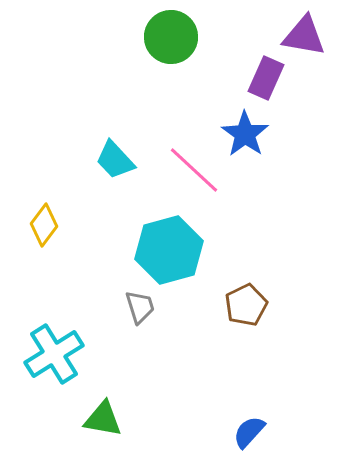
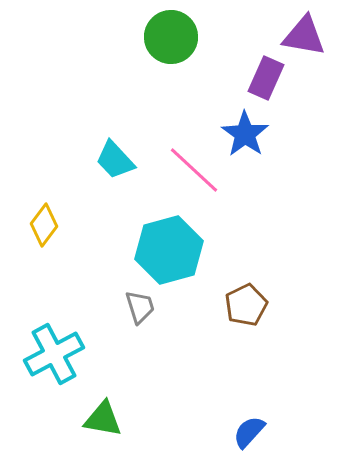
cyan cross: rotated 4 degrees clockwise
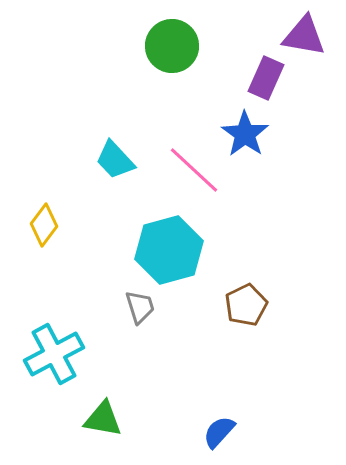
green circle: moved 1 px right, 9 px down
blue semicircle: moved 30 px left
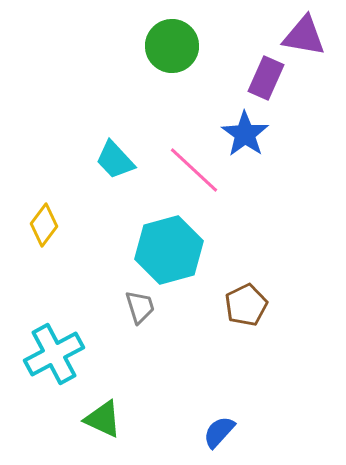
green triangle: rotated 15 degrees clockwise
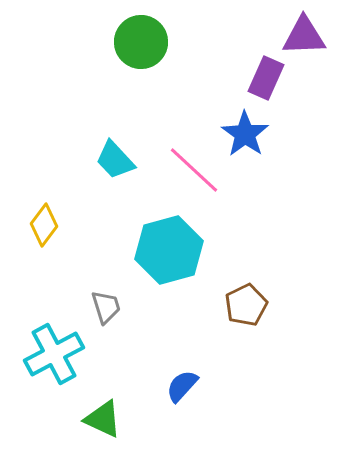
purple triangle: rotated 12 degrees counterclockwise
green circle: moved 31 px left, 4 px up
gray trapezoid: moved 34 px left
blue semicircle: moved 37 px left, 46 px up
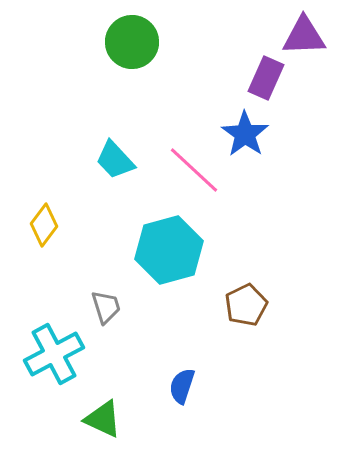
green circle: moved 9 px left
blue semicircle: rotated 24 degrees counterclockwise
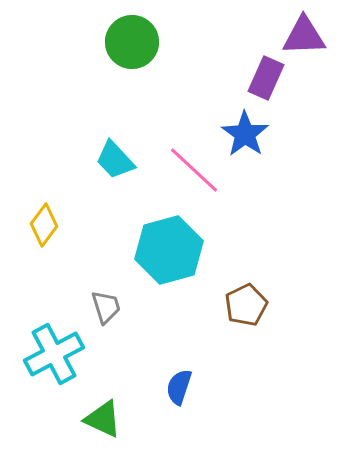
blue semicircle: moved 3 px left, 1 px down
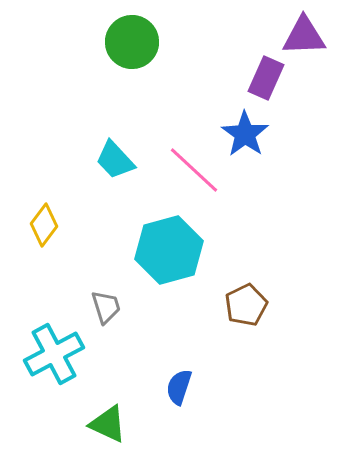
green triangle: moved 5 px right, 5 px down
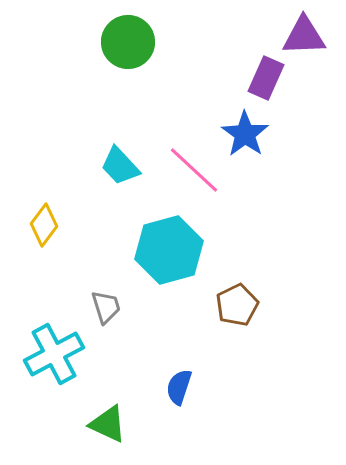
green circle: moved 4 px left
cyan trapezoid: moved 5 px right, 6 px down
brown pentagon: moved 9 px left
